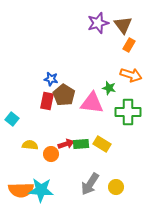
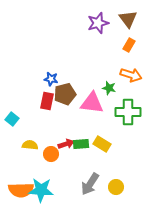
brown triangle: moved 5 px right, 6 px up
brown pentagon: moved 1 px right, 1 px up; rotated 25 degrees clockwise
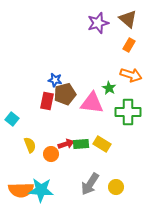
brown triangle: rotated 12 degrees counterclockwise
blue star: moved 4 px right, 1 px down
green star: rotated 16 degrees clockwise
yellow semicircle: rotated 63 degrees clockwise
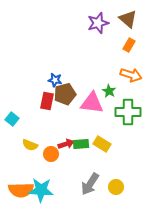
green star: moved 3 px down
yellow semicircle: rotated 133 degrees clockwise
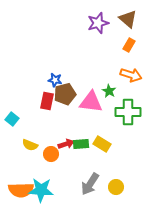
pink triangle: moved 1 px left, 1 px up
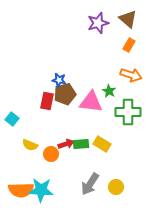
blue star: moved 4 px right
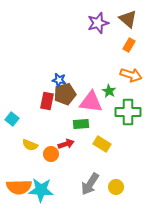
green rectangle: moved 20 px up
orange semicircle: moved 2 px left, 3 px up
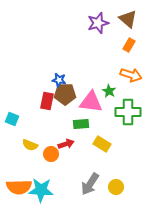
brown pentagon: rotated 15 degrees clockwise
cyan square: rotated 16 degrees counterclockwise
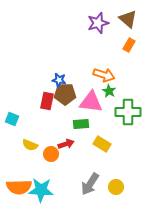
orange arrow: moved 27 px left
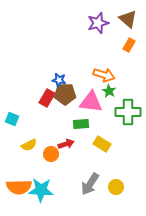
red rectangle: moved 3 px up; rotated 18 degrees clockwise
yellow semicircle: moved 1 px left; rotated 49 degrees counterclockwise
